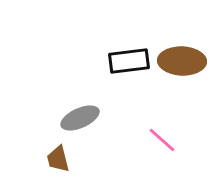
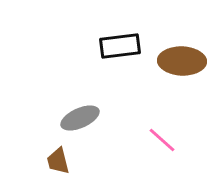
black rectangle: moved 9 px left, 15 px up
brown trapezoid: moved 2 px down
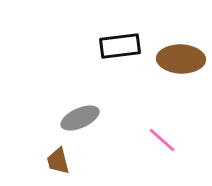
brown ellipse: moved 1 px left, 2 px up
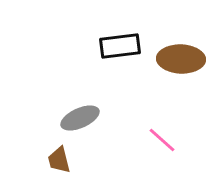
brown trapezoid: moved 1 px right, 1 px up
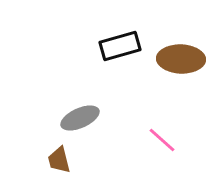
black rectangle: rotated 9 degrees counterclockwise
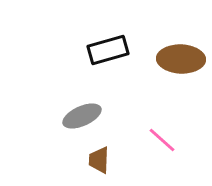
black rectangle: moved 12 px left, 4 px down
gray ellipse: moved 2 px right, 2 px up
brown trapezoid: moved 40 px right; rotated 16 degrees clockwise
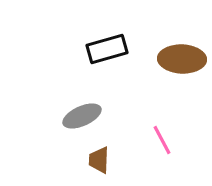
black rectangle: moved 1 px left, 1 px up
brown ellipse: moved 1 px right
pink line: rotated 20 degrees clockwise
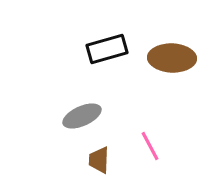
brown ellipse: moved 10 px left, 1 px up
pink line: moved 12 px left, 6 px down
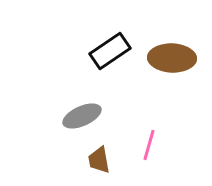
black rectangle: moved 3 px right, 2 px down; rotated 18 degrees counterclockwise
pink line: moved 1 px left, 1 px up; rotated 44 degrees clockwise
brown trapezoid: rotated 12 degrees counterclockwise
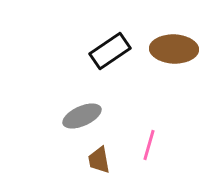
brown ellipse: moved 2 px right, 9 px up
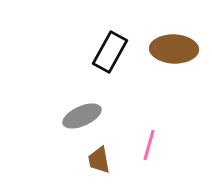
black rectangle: moved 1 px down; rotated 27 degrees counterclockwise
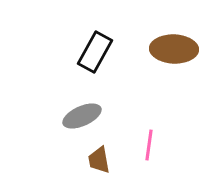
black rectangle: moved 15 px left
pink line: rotated 8 degrees counterclockwise
